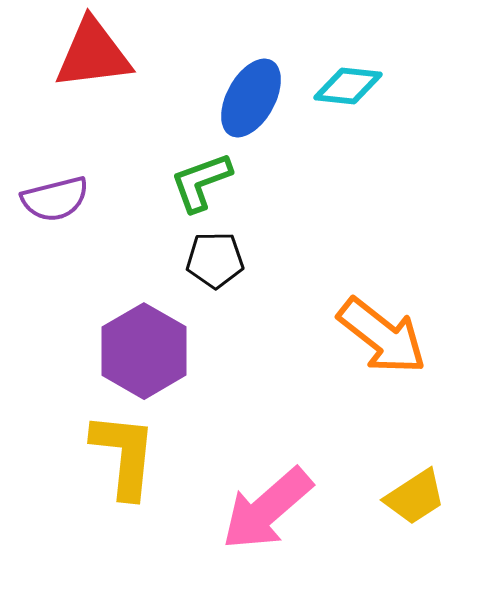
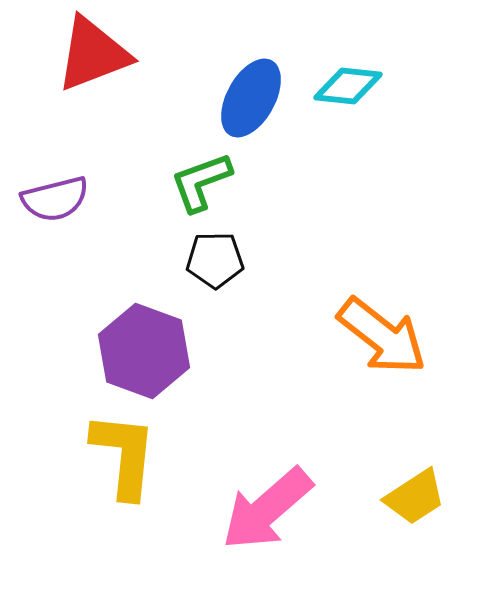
red triangle: rotated 14 degrees counterclockwise
purple hexagon: rotated 10 degrees counterclockwise
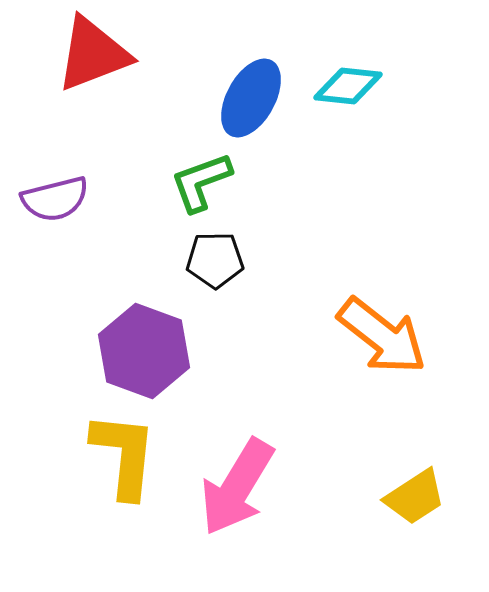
pink arrow: moved 30 px left, 22 px up; rotated 18 degrees counterclockwise
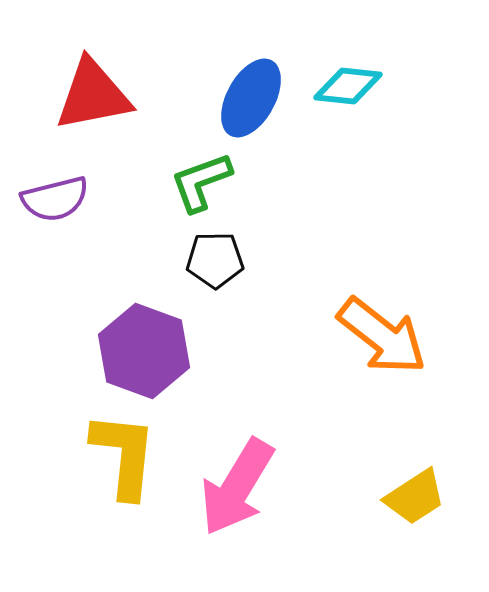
red triangle: moved 41 px down; rotated 10 degrees clockwise
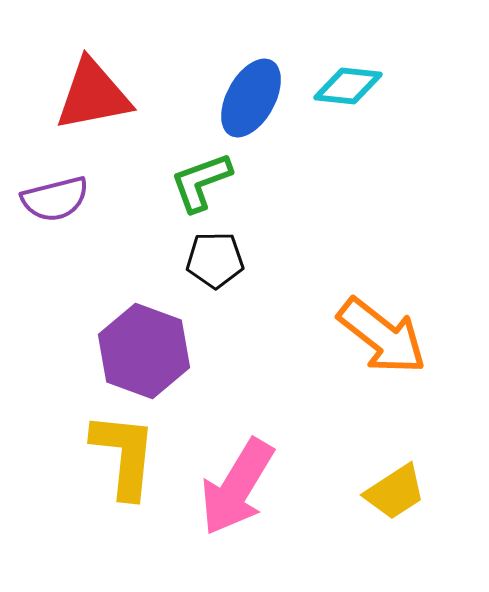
yellow trapezoid: moved 20 px left, 5 px up
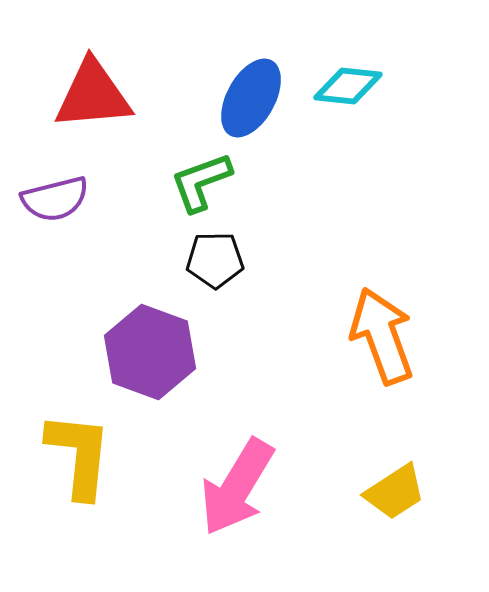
red triangle: rotated 6 degrees clockwise
orange arrow: rotated 148 degrees counterclockwise
purple hexagon: moved 6 px right, 1 px down
yellow L-shape: moved 45 px left
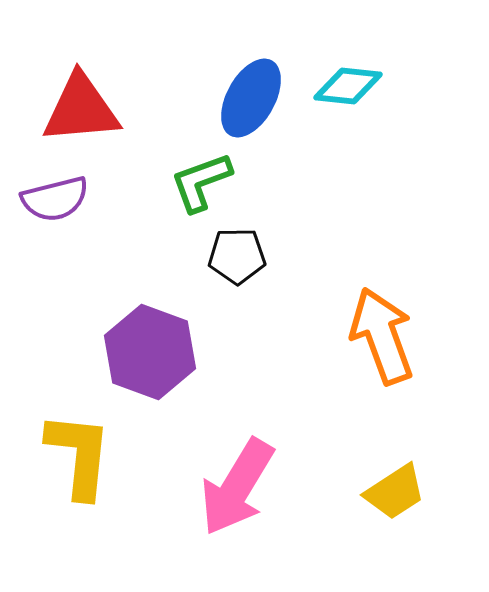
red triangle: moved 12 px left, 14 px down
black pentagon: moved 22 px right, 4 px up
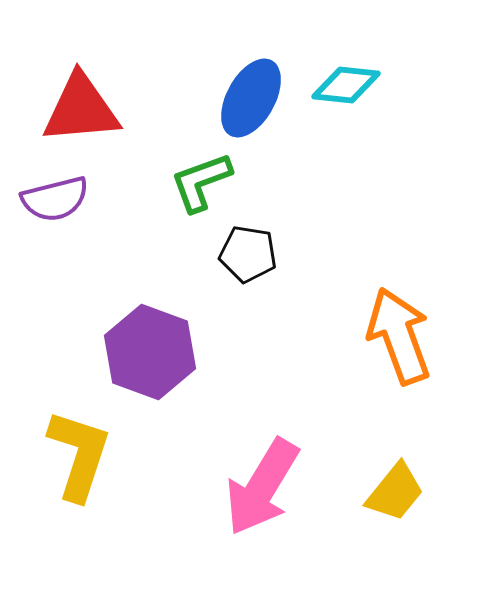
cyan diamond: moved 2 px left, 1 px up
black pentagon: moved 11 px right, 2 px up; rotated 10 degrees clockwise
orange arrow: moved 17 px right
yellow L-shape: rotated 12 degrees clockwise
pink arrow: moved 25 px right
yellow trapezoid: rotated 18 degrees counterclockwise
